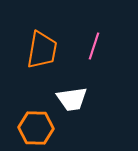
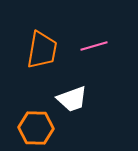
pink line: rotated 56 degrees clockwise
white trapezoid: rotated 12 degrees counterclockwise
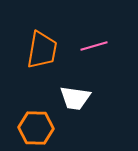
white trapezoid: moved 3 px right, 1 px up; rotated 28 degrees clockwise
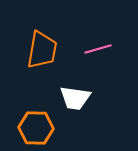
pink line: moved 4 px right, 3 px down
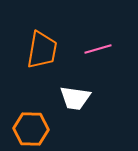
orange hexagon: moved 5 px left, 1 px down
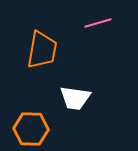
pink line: moved 26 px up
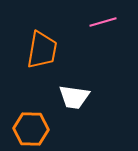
pink line: moved 5 px right, 1 px up
white trapezoid: moved 1 px left, 1 px up
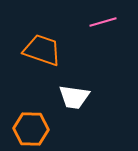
orange trapezoid: rotated 81 degrees counterclockwise
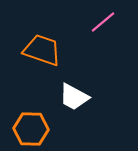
pink line: rotated 24 degrees counterclockwise
white trapezoid: rotated 20 degrees clockwise
